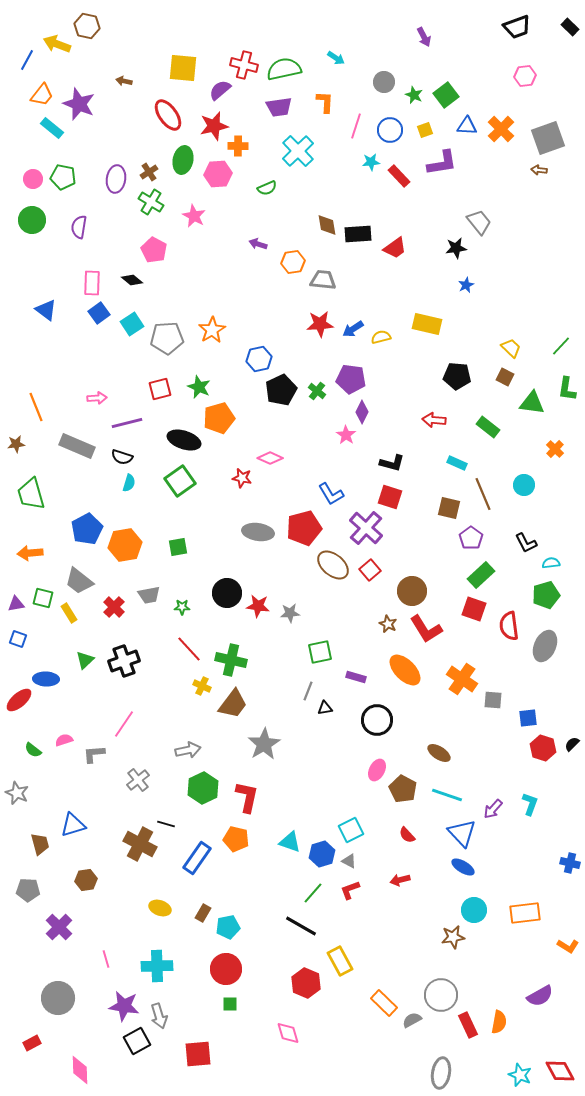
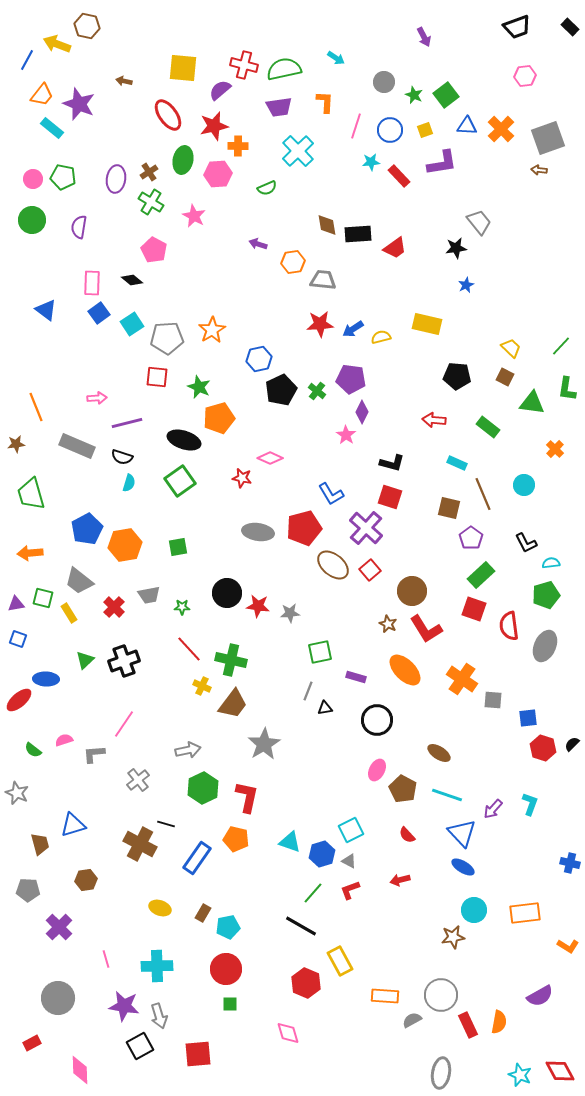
red square at (160, 389): moved 3 px left, 12 px up; rotated 20 degrees clockwise
orange rectangle at (384, 1003): moved 1 px right, 7 px up; rotated 40 degrees counterclockwise
black square at (137, 1041): moved 3 px right, 5 px down
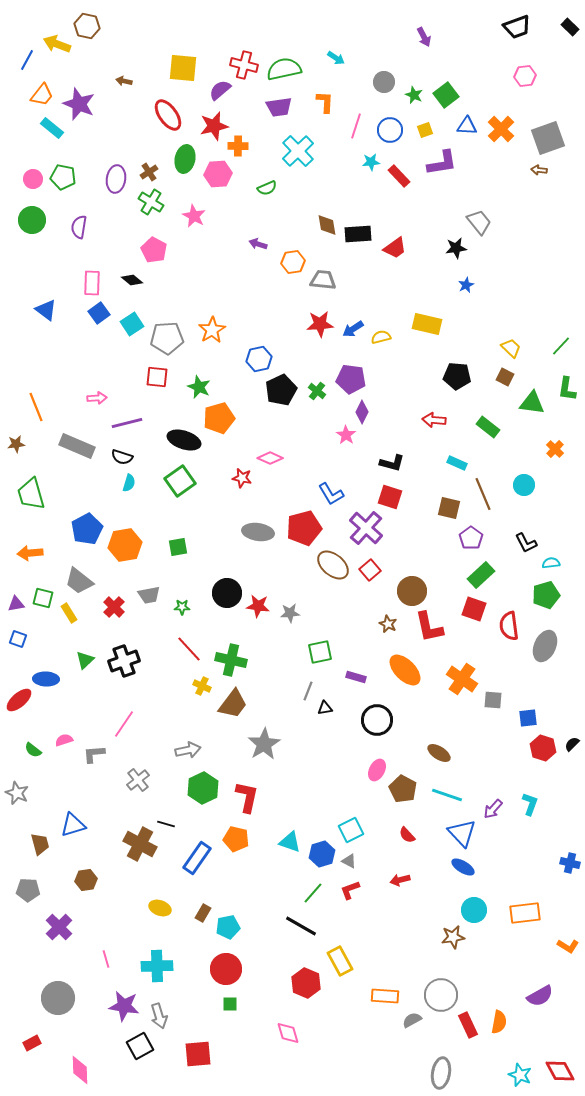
green ellipse at (183, 160): moved 2 px right, 1 px up
red L-shape at (426, 629): moved 3 px right, 2 px up; rotated 20 degrees clockwise
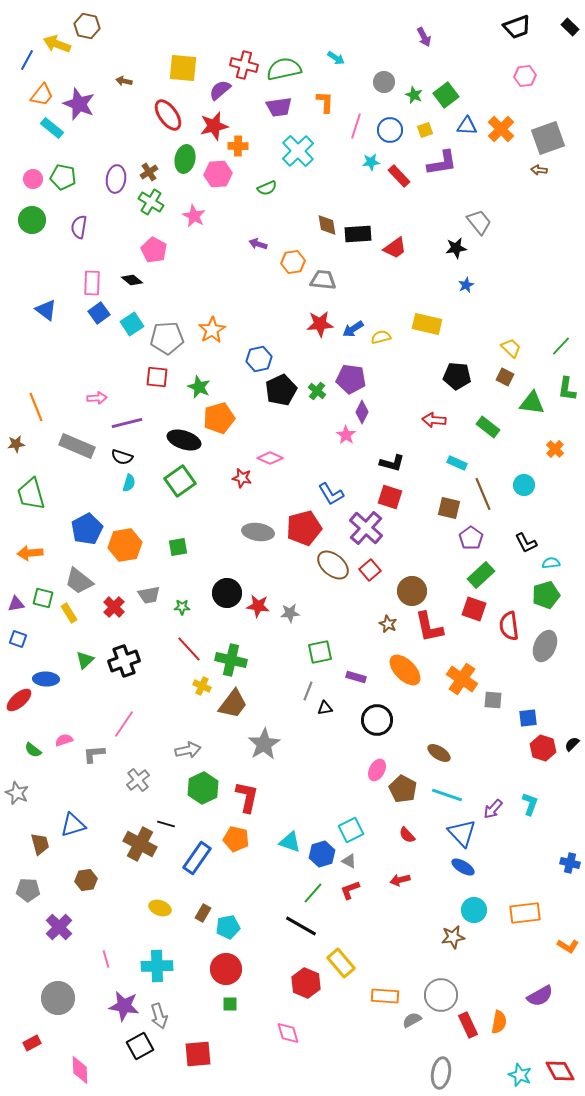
yellow rectangle at (340, 961): moved 1 px right, 2 px down; rotated 12 degrees counterclockwise
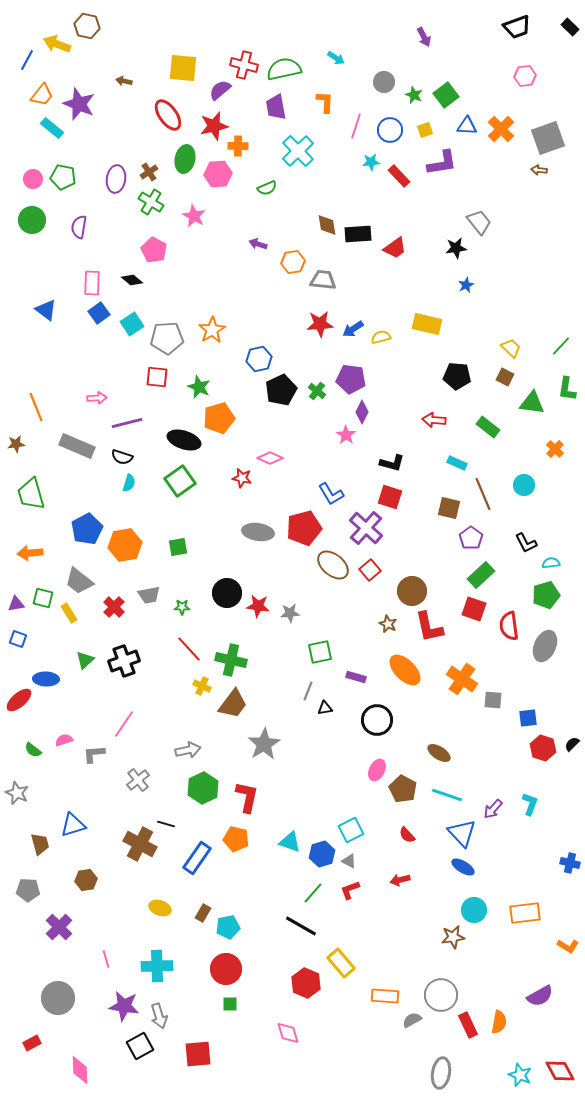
purple trapezoid at (279, 107): moved 3 px left; rotated 88 degrees clockwise
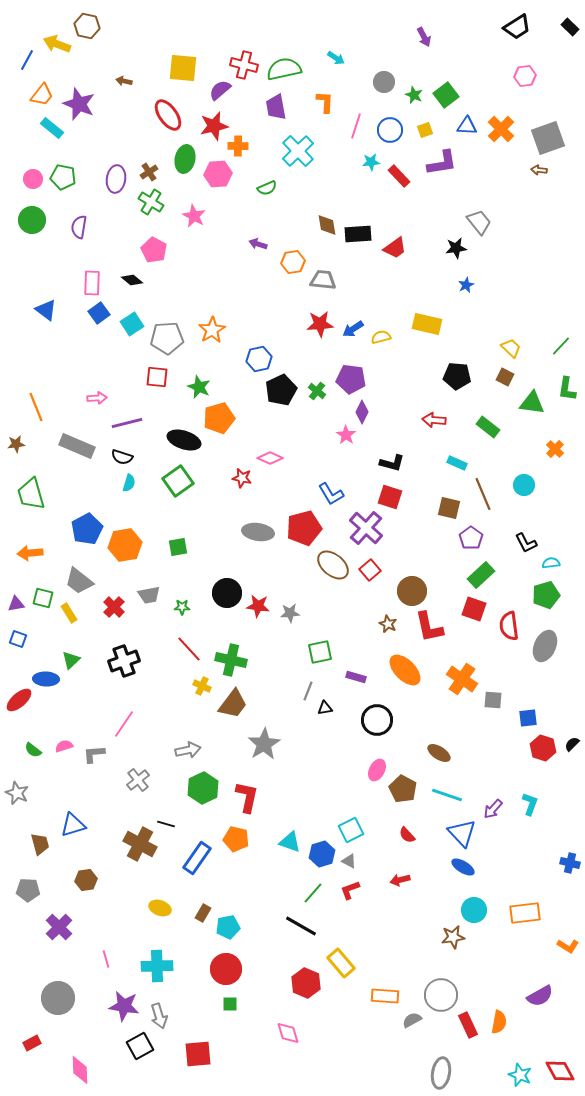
black trapezoid at (517, 27): rotated 12 degrees counterclockwise
green square at (180, 481): moved 2 px left
green triangle at (85, 660): moved 14 px left
pink semicircle at (64, 740): moved 6 px down
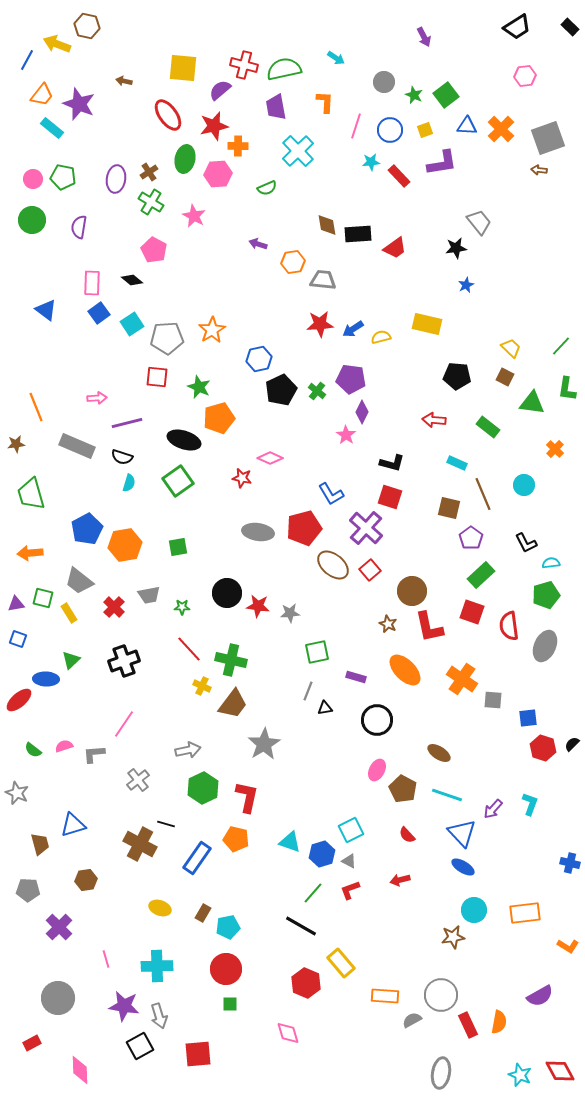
red square at (474, 609): moved 2 px left, 3 px down
green square at (320, 652): moved 3 px left
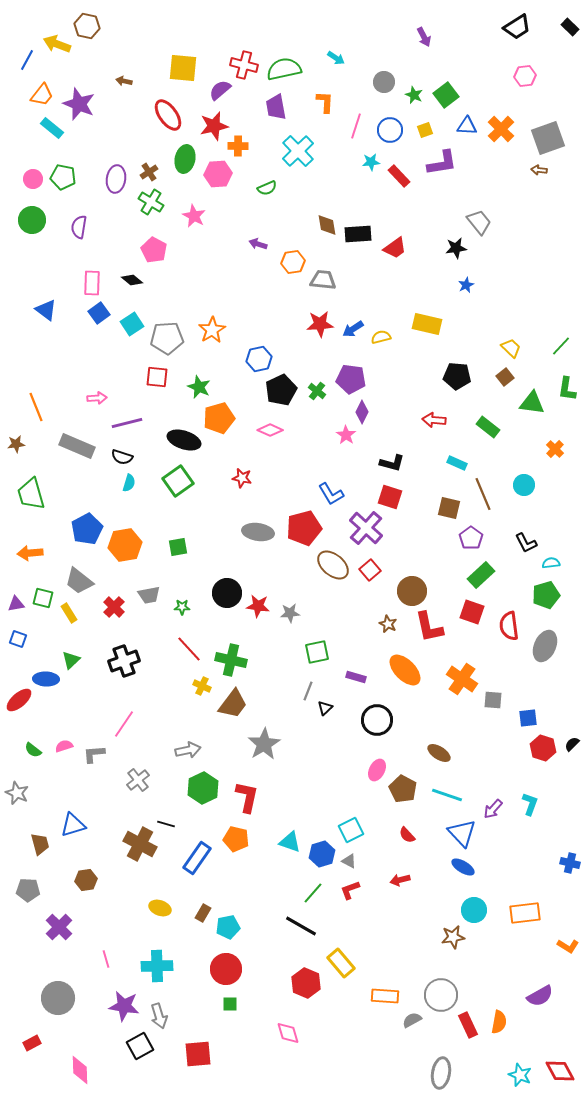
brown square at (505, 377): rotated 24 degrees clockwise
pink diamond at (270, 458): moved 28 px up
black triangle at (325, 708): rotated 35 degrees counterclockwise
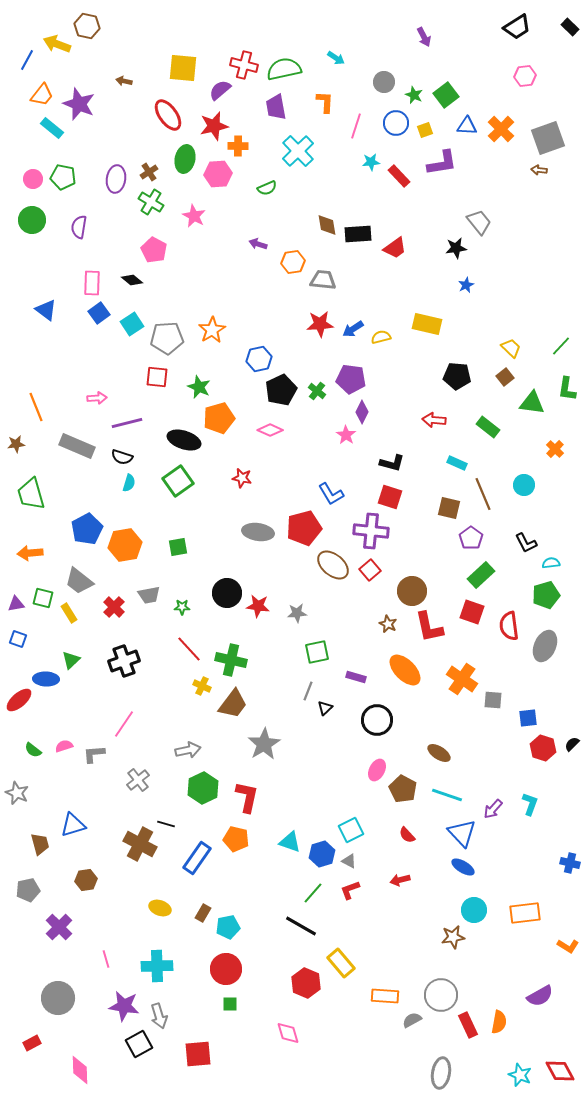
blue circle at (390, 130): moved 6 px right, 7 px up
purple cross at (366, 528): moved 5 px right, 3 px down; rotated 36 degrees counterclockwise
gray star at (290, 613): moved 7 px right
gray pentagon at (28, 890): rotated 15 degrees counterclockwise
black square at (140, 1046): moved 1 px left, 2 px up
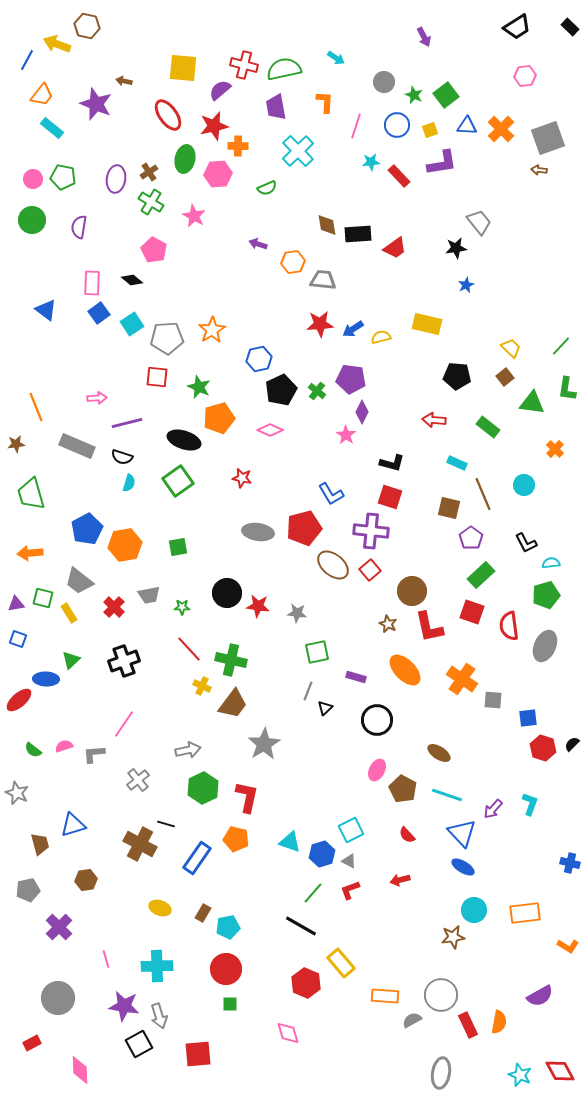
purple star at (79, 104): moved 17 px right
blue circle at (396, 123): moved 1 px right, 2 px down
yellow square at (425, 130): moved 5 px right
gray star at (297, 613): rotated 12 degrees clockwise
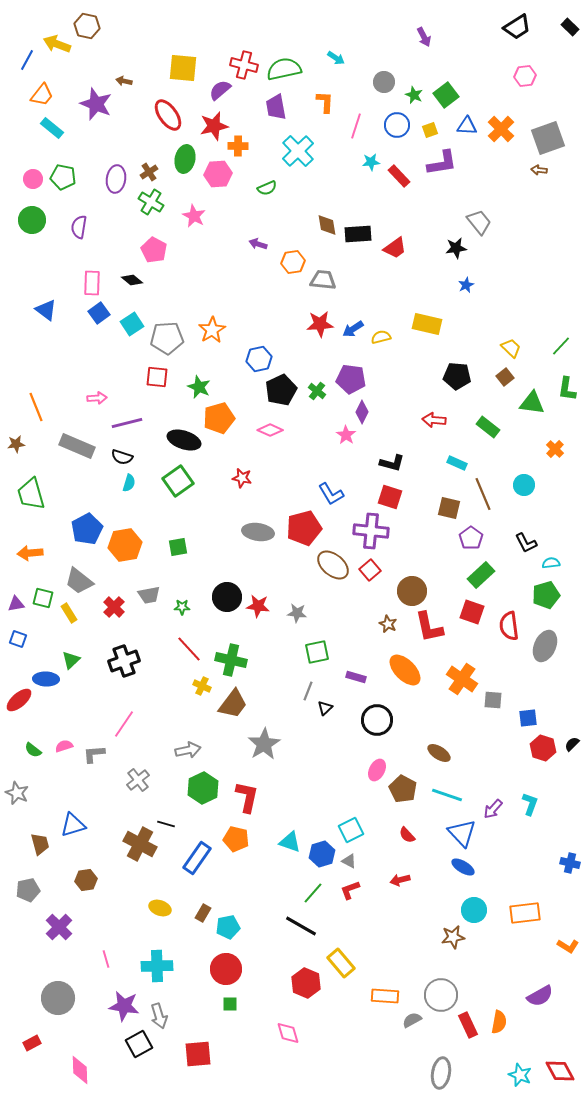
black circle at (227, 593): moved 4 px down
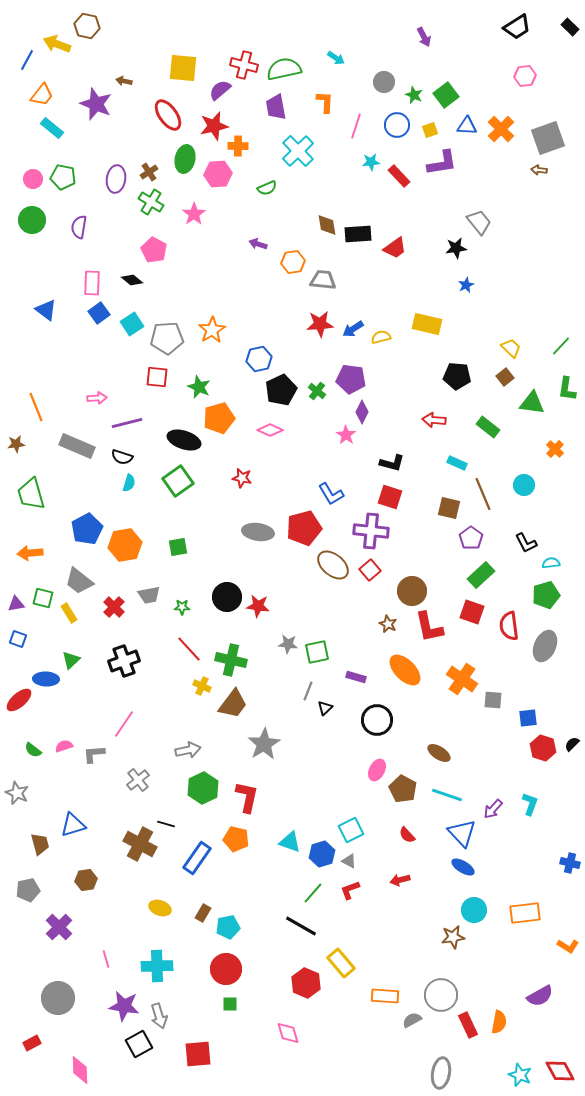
pink star at (194, 216): moved 2 px up; rotated 10 degrees clockwise
gray star at (297, 613): moved 9 px left, 31 px down
